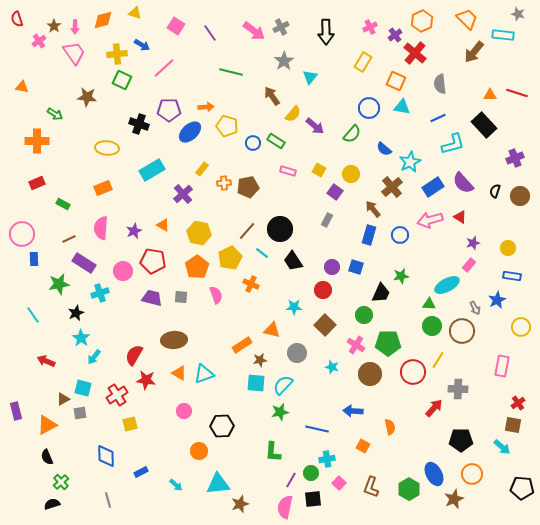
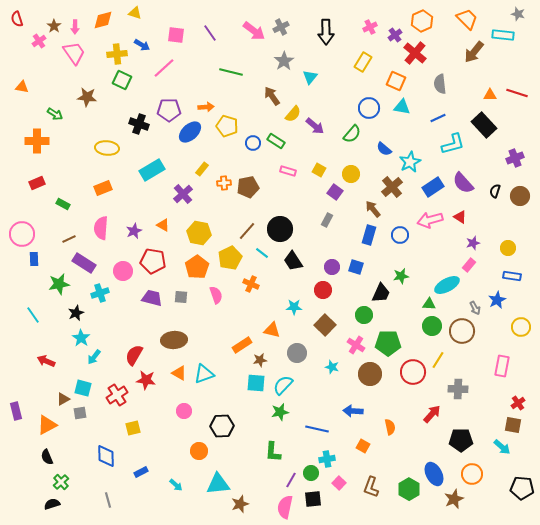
pink square at (176, 26): moved 9 px down; rotated 24 degrees counterclockwise
red arrow at (434, 408): moved 2 px left, 6 px down
yellow square at (130, 424): moved 3 px right, 4 px down
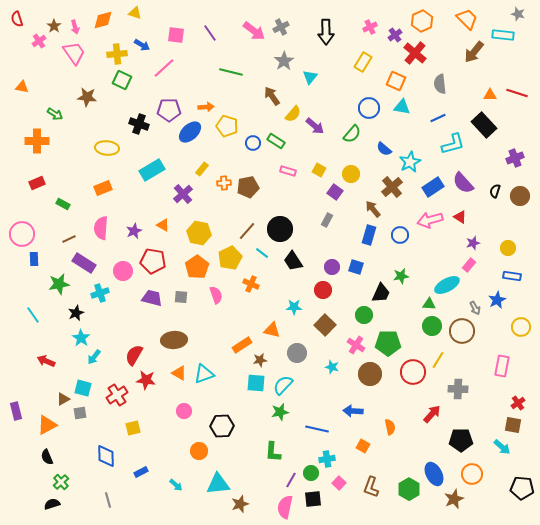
pink arrow at (75, 27): rotated 16 degrees counterclockwise
